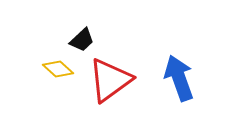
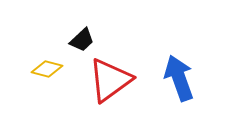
yellow diamond: moved 11 px left; rotated 28 degrees counterclockwise
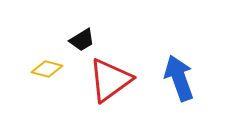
black trapezoid: rotated 12 degrees clockwise
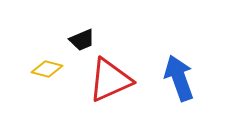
black trapezoid: rotated 8 degrees clockwise
red triangle: rotated 12 degrees clockwise
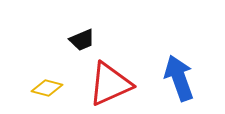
yellow diamond: moved 19 px down
red triangle: moved 4 px down
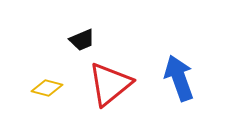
red triangle: rotated 15 degrees counterclockwise
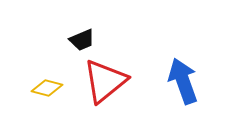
blue arrow: moved 4 px right, 3 px down
red triangle: moved 5 px left, 3 px up
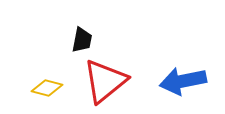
black trapezoid: rotated 56 degrees counterclockwise
blue arrow: rotated 81 degrees counterclockwise
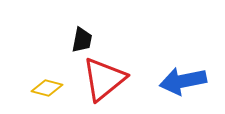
red triangle: moved 1 px left, 2 px up
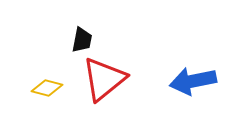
blue arrow: moved 10 px right
